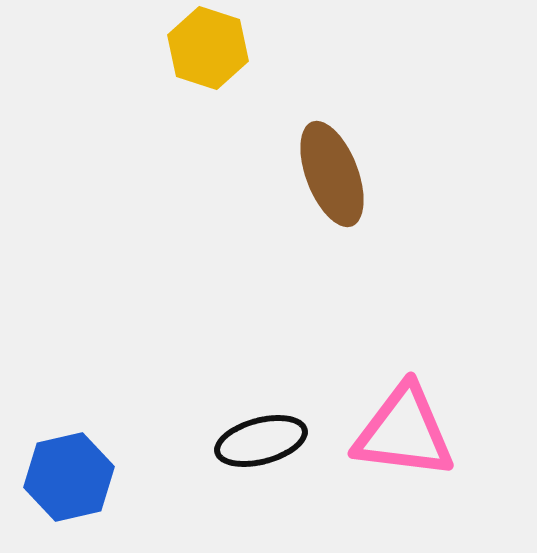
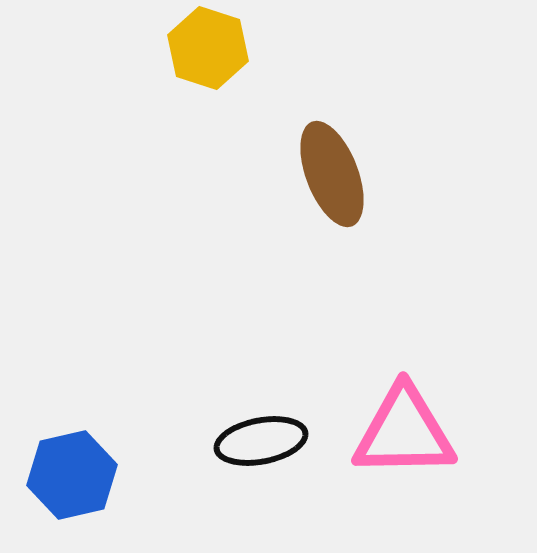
pink triangle: rotated 8 degrees counterclockwise
black ellipse: rotated 4 degrees clockwise
blue hexagon: moved 3 px right, 2 px up
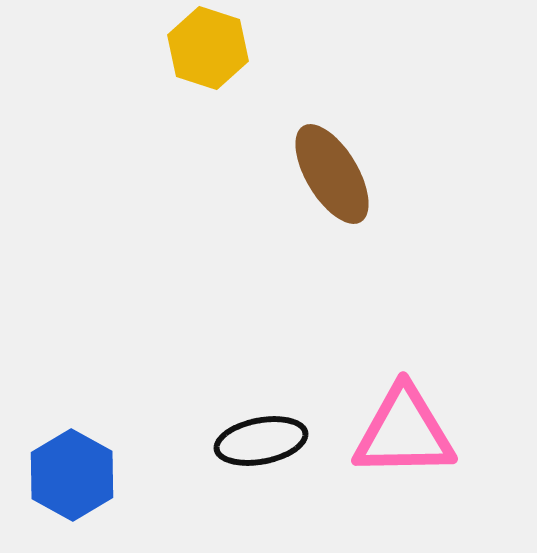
brown ellipse: rotated 10 degrees counterclockwise
blue hexagon: rotated 18 degrees counterclockwise
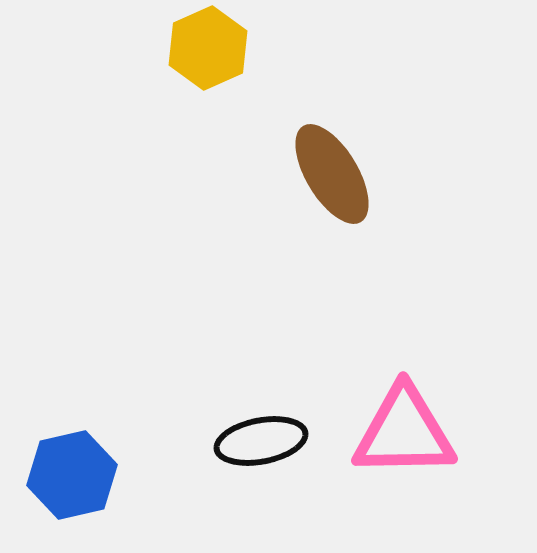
yellow hexagon: rotated 18 degrees clockwise
blue hexagon: rotated 18 degrees clockwise
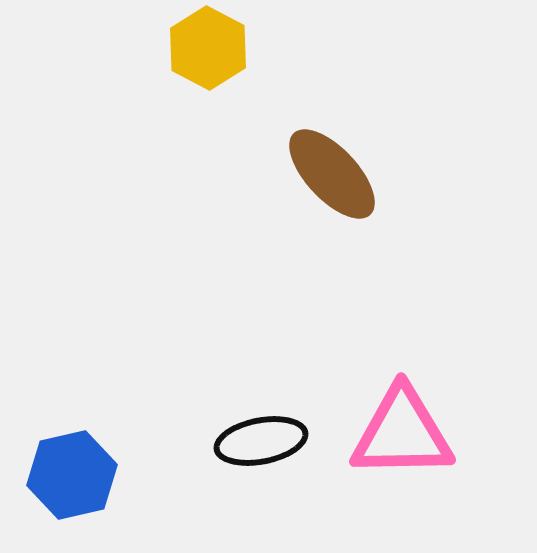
yellow hexagon: rotated 8 degrees counterclockwise
brown ellipse: rotated 12 degrees counterclockwise
pink triangle: moved 2 px left, 1 px down
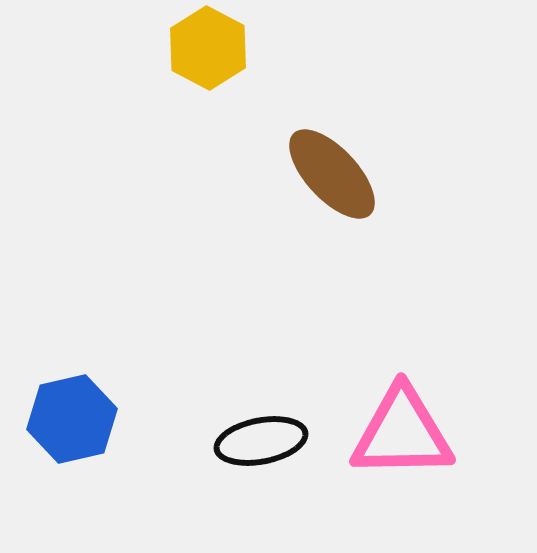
blue hexagon: moved 56 px up
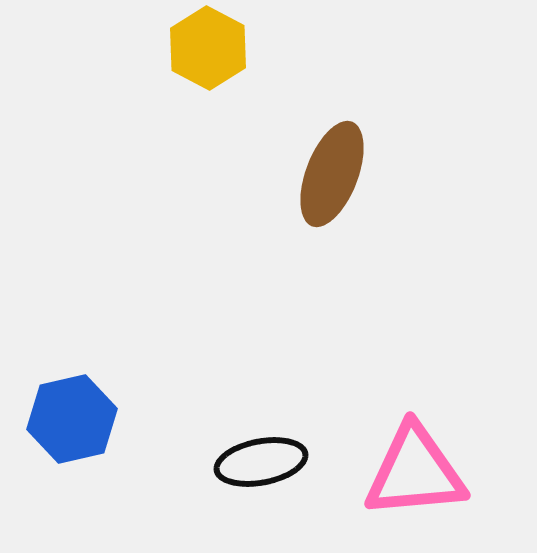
brown ellipse: rotated 64 degrees clockwise
pink triangle: moved 13 px right, 39 px down; rotated 4 degrees counterclockwise
black ellipse: moved 21 px down
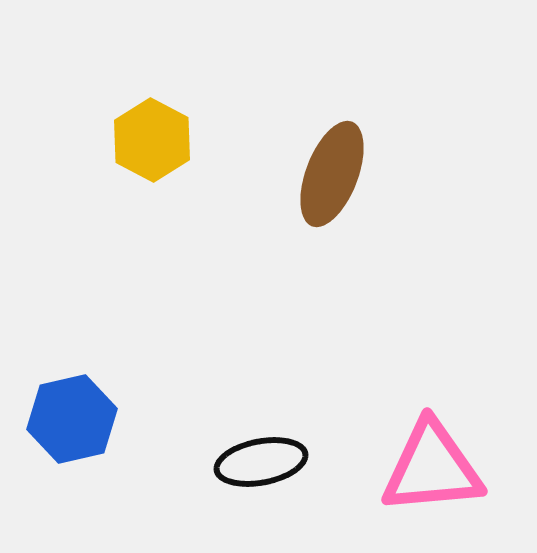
yellow hexagon: moved 56 px left, 92 px down
pink triangle: moved 17 px right, 4 px up
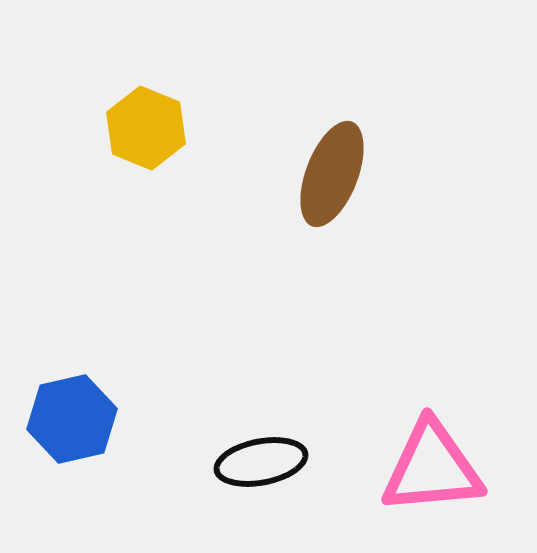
yellow hexagon: moved 6 px left, 12 px up; rotated 6 degrees counterclockwise
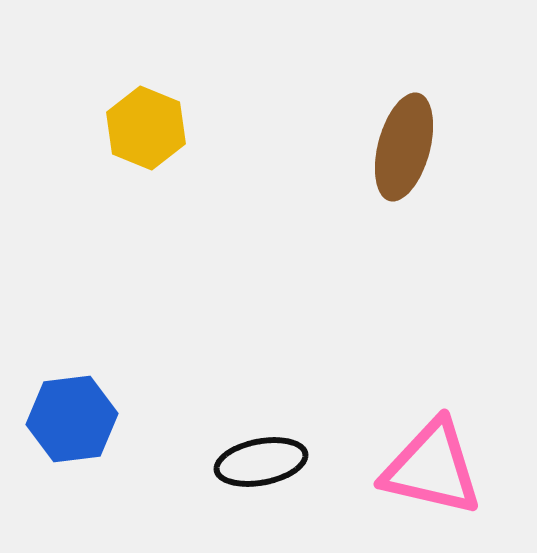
brown ellipse: moved 72 px right, 27 px up; rotated 6 degrees counterclockwise
blue hexagon: rotated 6 degrees clockwise
pink triangle: rotated 18 degrees clockwise
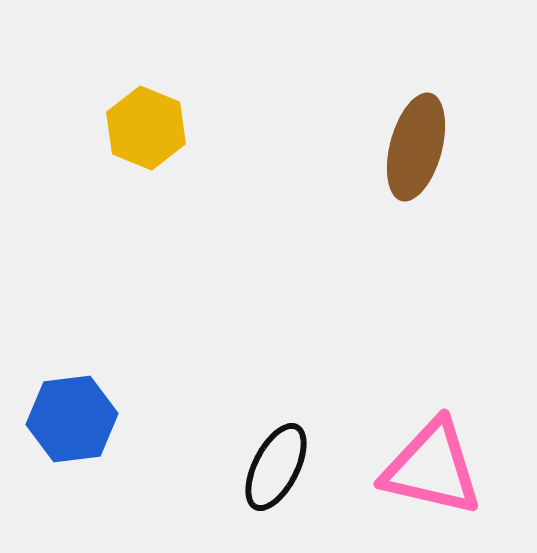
brown ellipse: moved 12 px right
black ellipse: moved 15 px right, 5 px down; rotated 52 degrees counterclockwise
